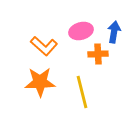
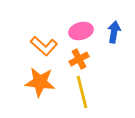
orange cross: moved 19 px left, 5 px down; rotated 24 degrees counterclockwise
orange star: rotated 8 degrees clockwise
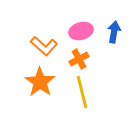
orange star: rotated 28 degrees clockwise
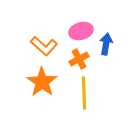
blue arrow: moved 8 px left, 12 px down
orange star: moved 2 px right
yellow line: moved 2 px right, 1 px down; rotated 12 degrees clockwise
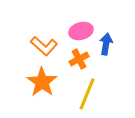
yellow line: moved 3 px right, 1 px down; rotated 24 degrees clockwise
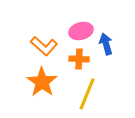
blue arrow: rotated 25 degrees counterclockwise
orange cross: rotated 30 degrees clockwise
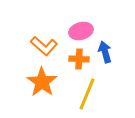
blue arrow: moved 1 px left, 8 px down
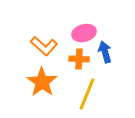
pink ellipse: moved 3 px right, 2 px down
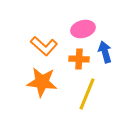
pink ellipse: moved 1 px left, 4 px up
orange star: rotated 28 degrees counterclockwise
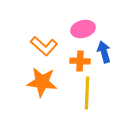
blue arrow: moved 1 px left
orange cross: moved 1 px right, 2 px down
yellow line: moved 1 px up; rotated 20 degrees counterclockwise
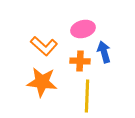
yellow line: moved 3 px down
